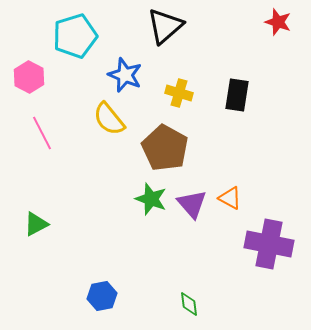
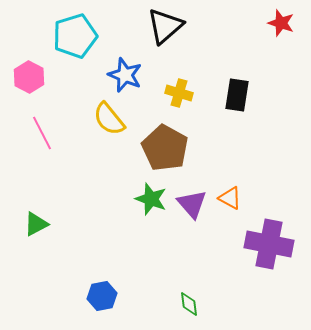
red star: moved 3 px right, 1 px down
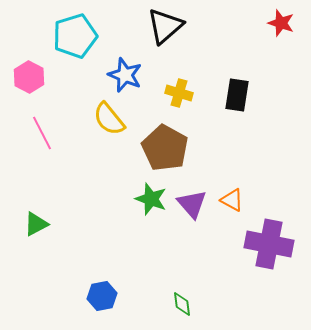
orange triangle: moved 2 px right, 2 px down
green diamond: moved 7 px left
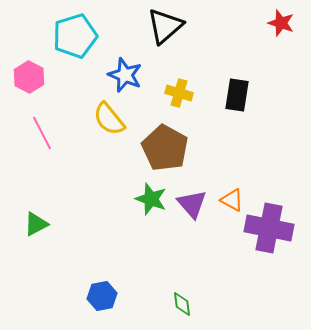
purple cross: moved 16 px up
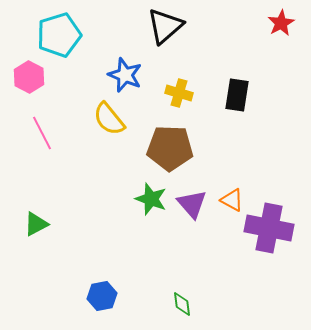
red star: rotated 24 degrees clockwise
cyan pentagon: moved 16 px left, 1 px up
brown pentagon: moved 5 px right; rotated 27 degrees counterclockwise
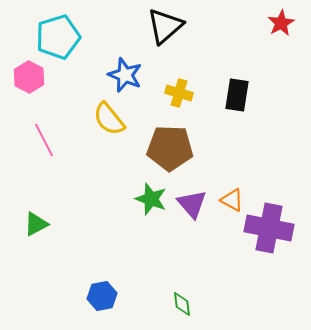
cyan pentagon: moved 1 px left, 2 px down
pink line: moved 2 px right, 7 px down
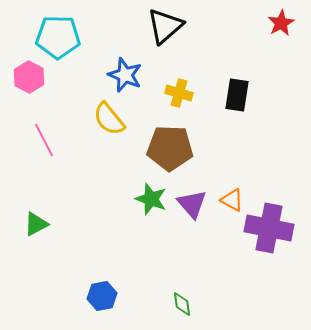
cyan pentagon: rotated 18 degrees clockwise
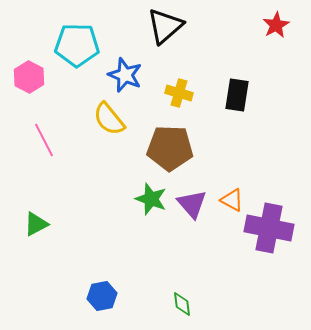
red star: moved 5 px left, 2 px down
cyan pentagon: moved 19 px right, 8 px down
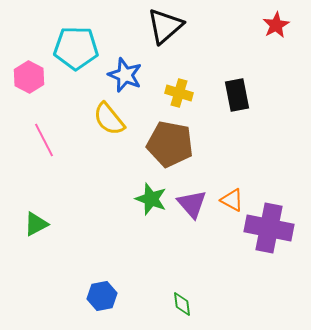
cyan pentagon: moved 1 px left, 3 px down
black rectangle: rotated 20 degrees counterclockwise
brown pentagon: moved 4 px up; rotated 9 degrees clockwise
